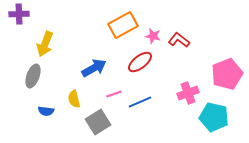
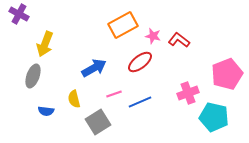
purple cross: rotated 30 degrees clockwise
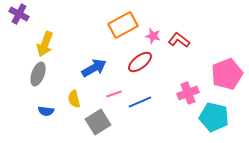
gray ellipse: moved 5 px right, 2 px up
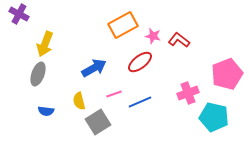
yellow semicircle: moved 5 px right, 2 px down
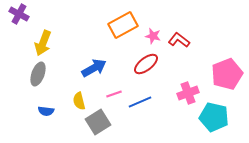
yellow arrow: moved 2 px left, 1 px up
red ellipse: moved 6 px right, 2 px down
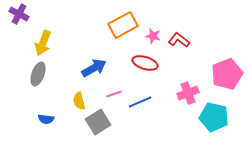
red ellipse: moved 1 px left, 1 px up; rotated 55 degrees clockwise
blue semicircle: moved 8 px down
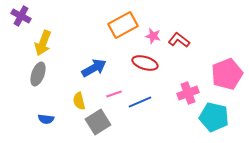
purple cross: moved 2 px right, 2 px down
